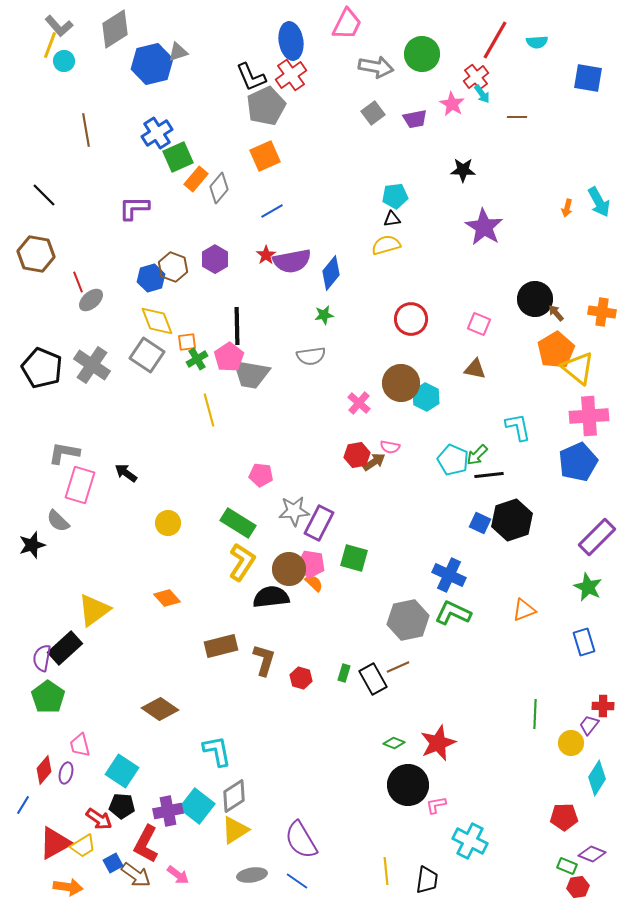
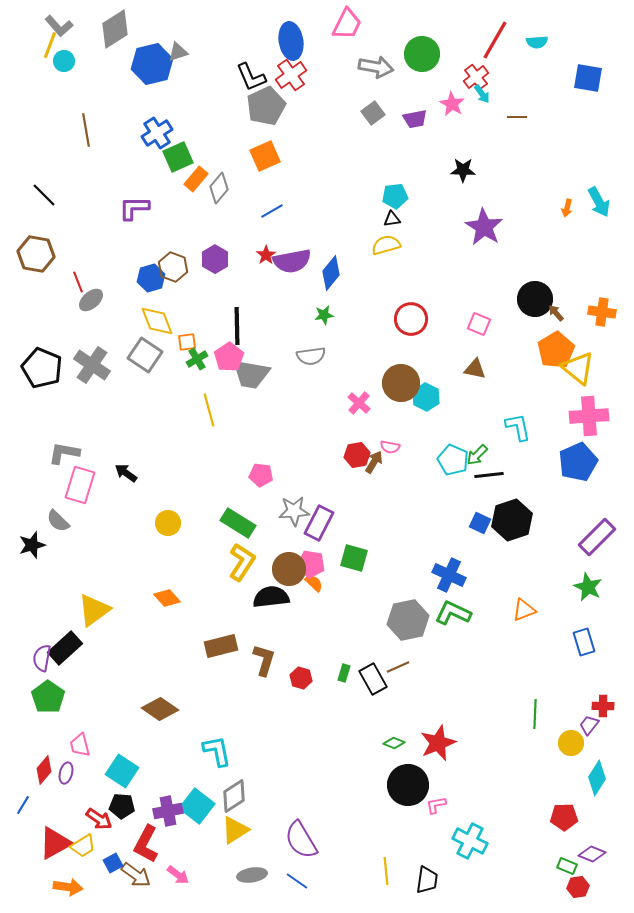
gray square at (147, 355): moved 2 px left
brown arrow at (374, 462): rotated 25 degrees counterclockwise
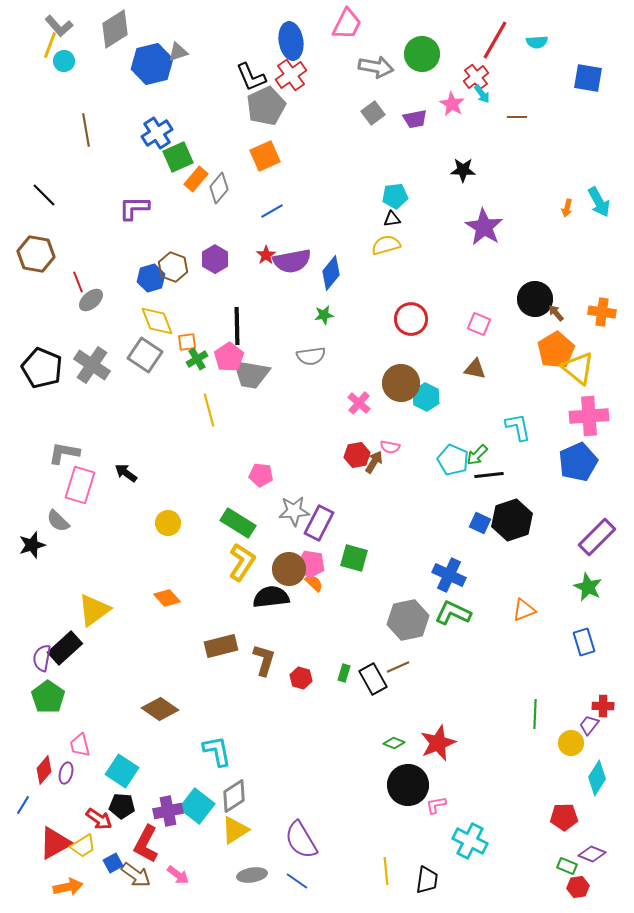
orange arrow at (68, 887): rotated 20 degrees counterclockwise
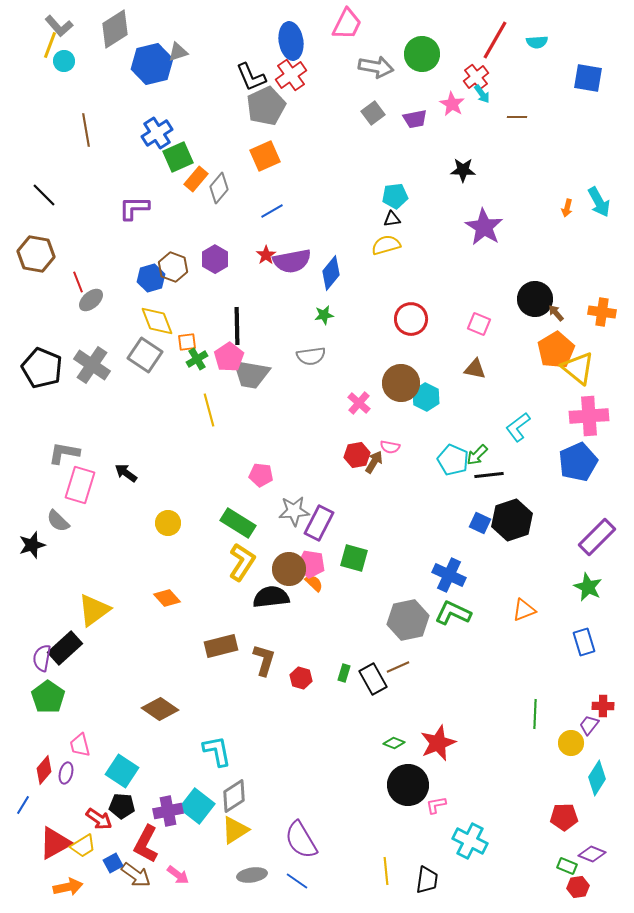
cyan L-shape at (518, 427): rotated 116 degrees counterclockwise
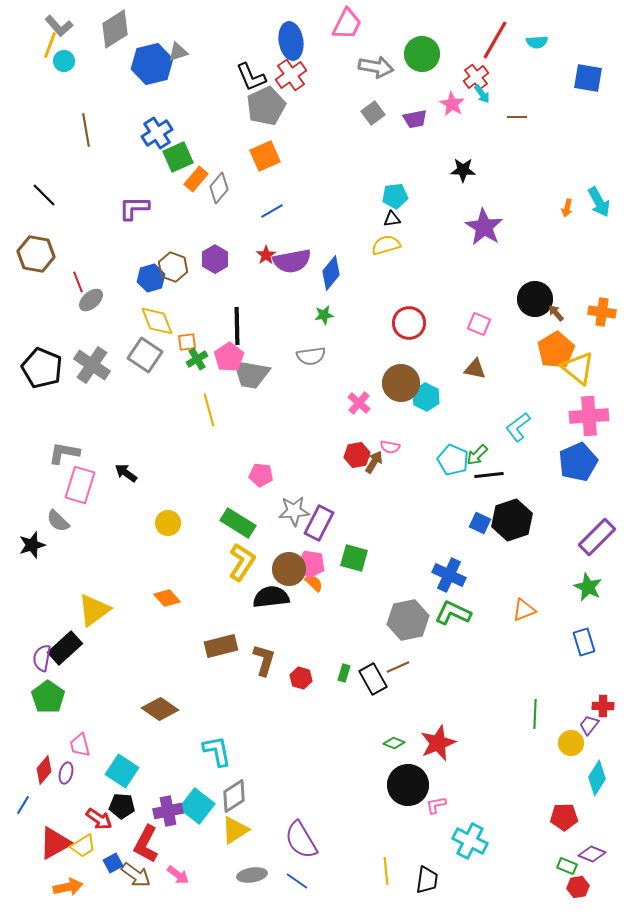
red circle at (411, 319): moved 2 px left, 4 px down
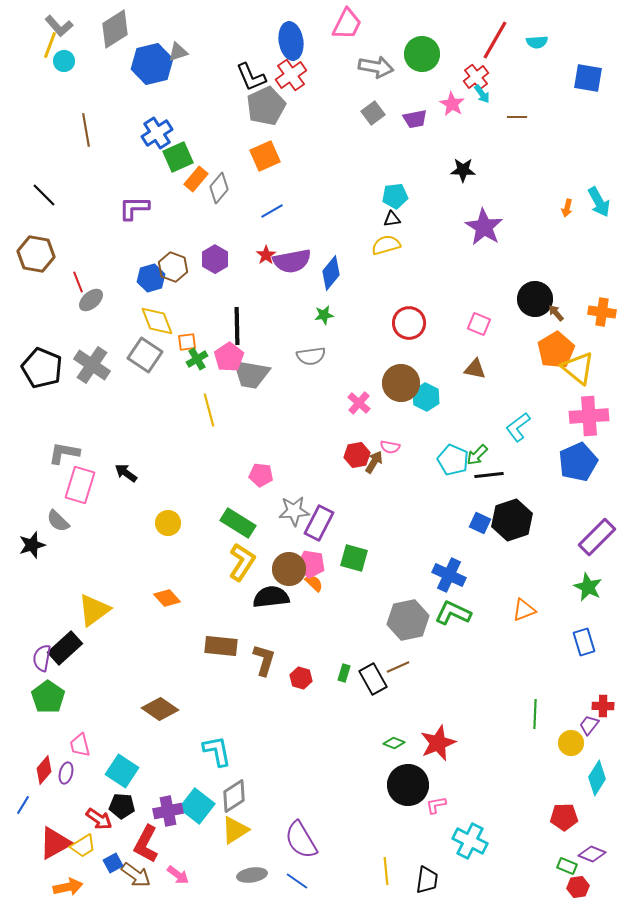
brown rectangle at (221, 646): rotated 20 degrees clockwise
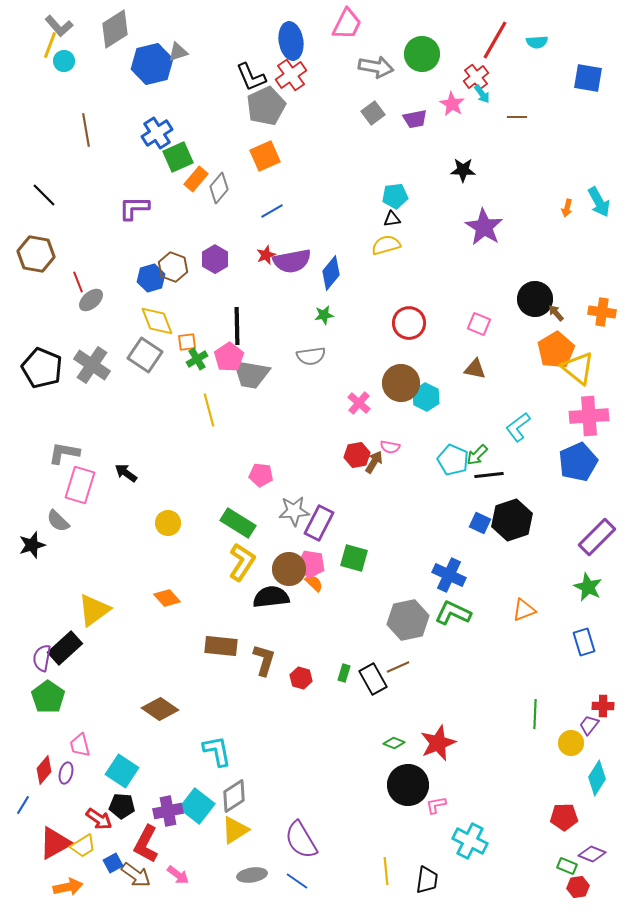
red star at (266, 255): rotated 12 degrees clockwise
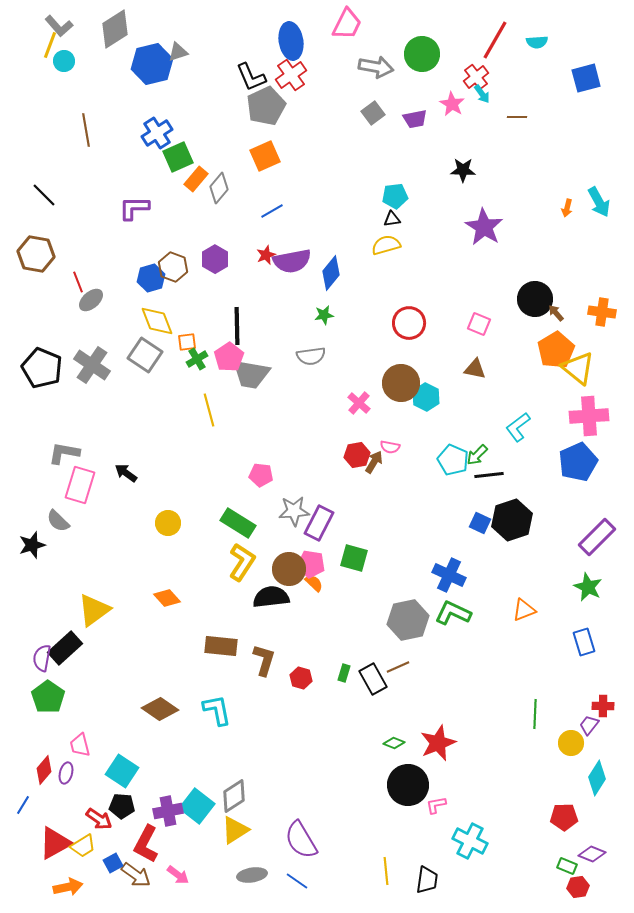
blue square at (588, 78): moved 2 px left; rotated 24 degrees counterclockwise
cyan L-shape at (217, 751): moved 41 px up
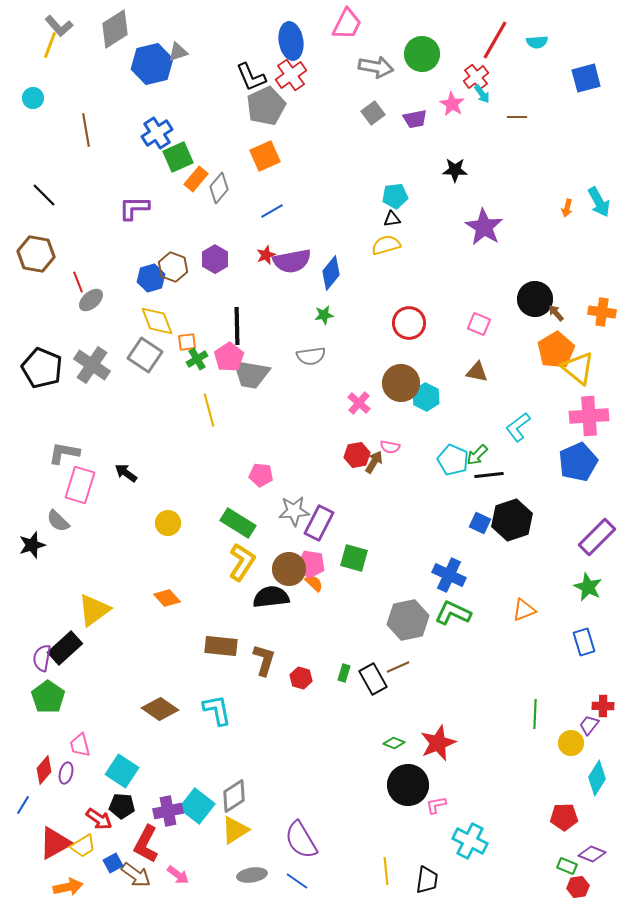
cyan circle at (64, 61): moved 31 px left, 37 px down
black star at (463, 170): moved 8 px left
brown triangle at (475, 369): moved 2 px right, 3 px down
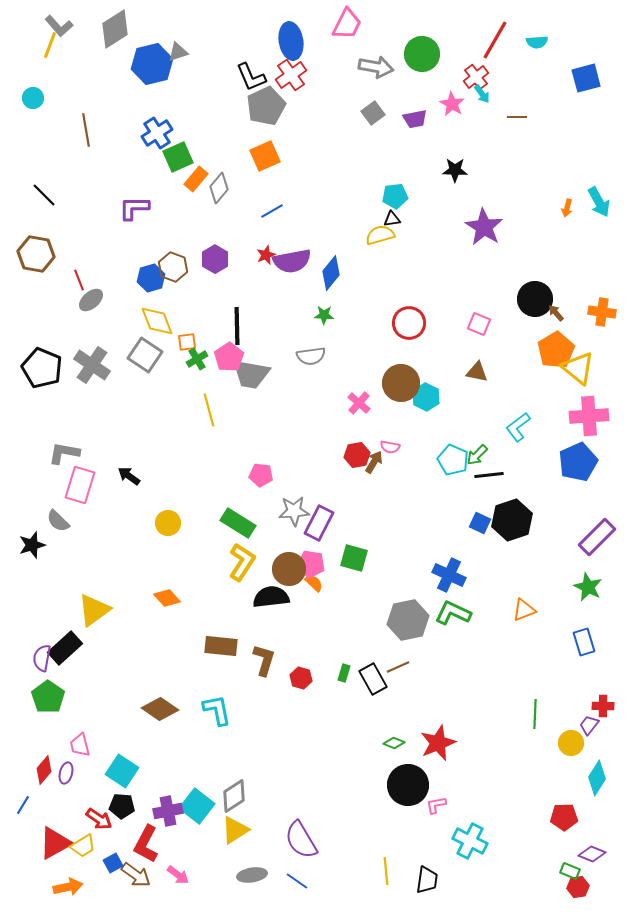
yellow semicircle at (386, 245): moved 6 px left, 10 px up
red line at (78, 282): moved 1 px right, 2 px up
green star at (324, 315): rotated 12 degrees clockwise
black arrow at (126, 473): moved 3 px right, 3 px down
green rectangle at (567, 866): moved 3 px right, 5 px down
